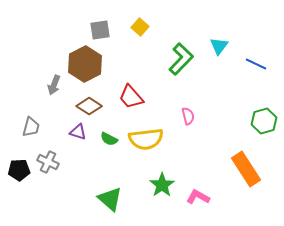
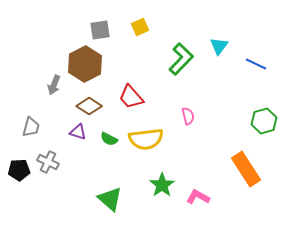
yellow square: rotated 24 degrees clockwise
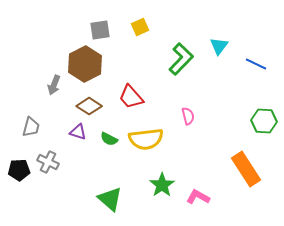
green hexagon: rotated 20 degrees clockwise
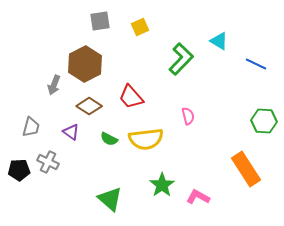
gray square: moved 9 px up
cyan triangle: moved 5 px up; rotated 36 degrees counterclockwise
purple triangle: moved 7 px left; rotated 18 degrees clockwise
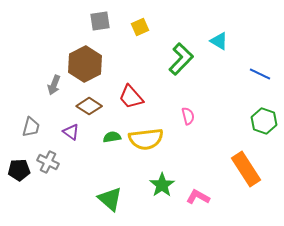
blue line: moved 4 px right, 10 px down
green hexagon: rotated 15 degrees clockwise
green semicircle: moved 3 px right, 2 px up; rotated 144 degrees clockwise
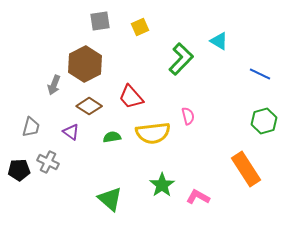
green hexagon: rotated 25 degrees clockwise
yellow semicircle: moved 7 px right, 6 px up
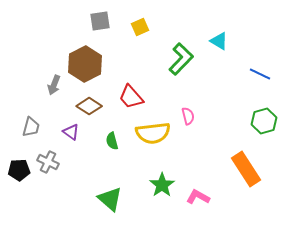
green semicircle: moved 4 px down; rotated 96 degrees counterclockwise
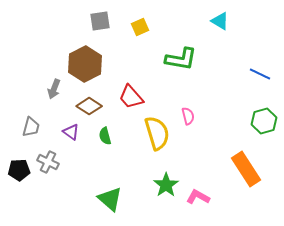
cyan triangle: moved 1 px right, 20 px up
green L-shape: rotated 56 degrees clockwise
gray arrow: moved 4 px down
yellow semicircle: moved 4 px right; rotated 100 degrees counterclockwise
green semicircle: moved 7 px left, 5 px up
green star: moved 4 px right
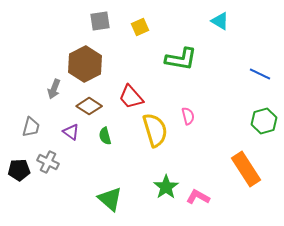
yellow semicircle: moved 2 px left, 3 px up
green star: moved 2 px down
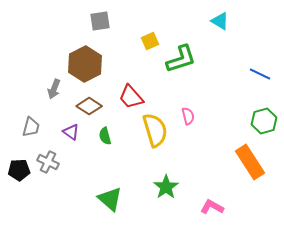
yellow square: moved 10 px right, 14 px down
green L-shape: rotated 28 degrees counterclockwise
orange rectangle: moved 4 px right, 7 px up
pink L-shape: moved 14 px right, 10 px down
